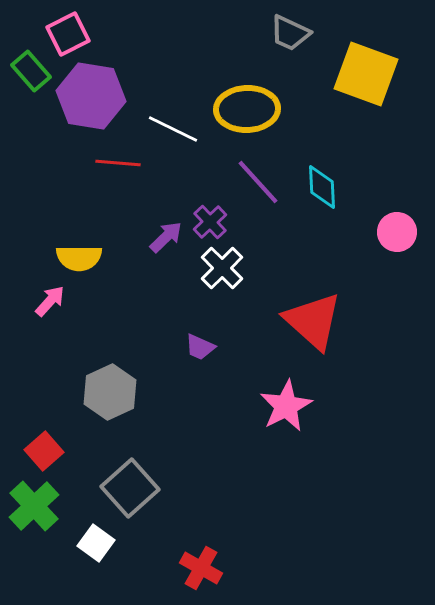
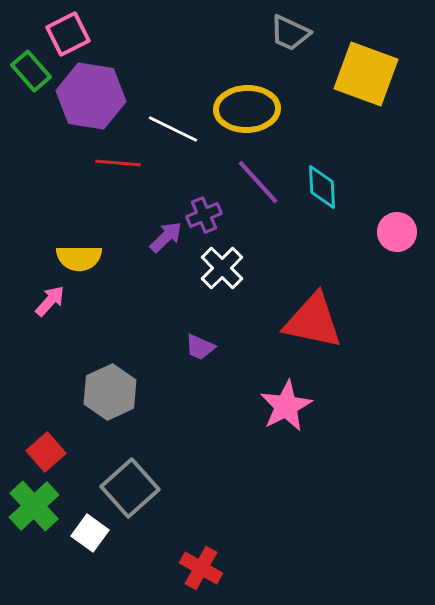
purple cross: moved 6 px left, 7 px up; rotated 20 degrees clockwise
red triangle: rotated 30 degrees counterclockwise
red square: moved 2 px right, 1 px down
white square: moved 6 px left, 10 px up
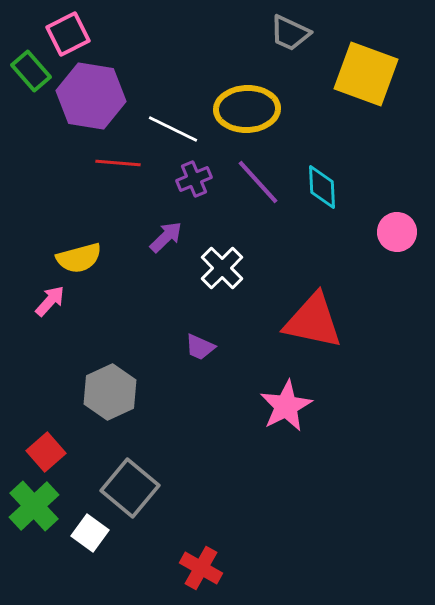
purple cross: moved 10 px left, 36 px up
yellow semicircle: rotated 15 degrees counterclockwise
gray square: rotated 8 degrees counterclockwise
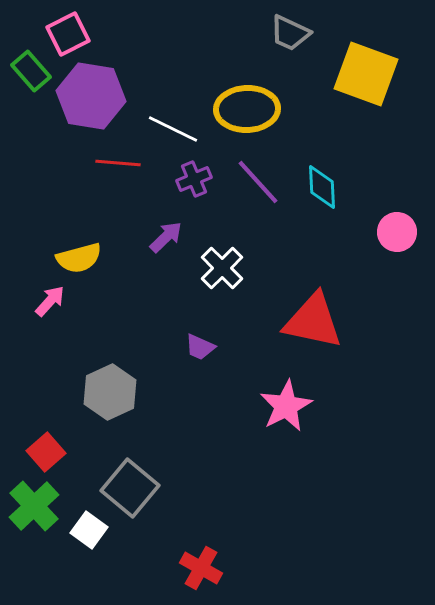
white square: moved 1 px left, 3 px up
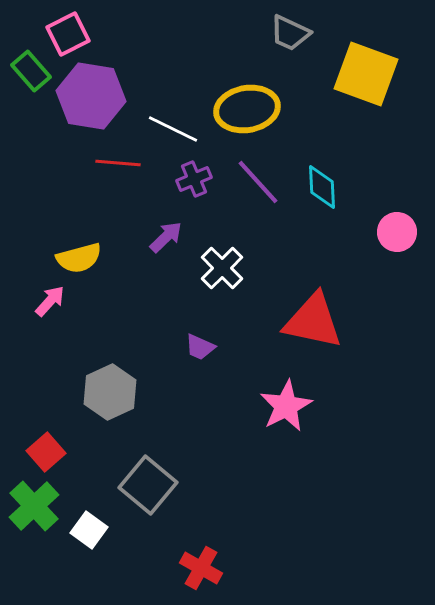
yellow ellipse: rotated 8 degrees counterclockwise
gray square: moved 18 px right, 3 px up
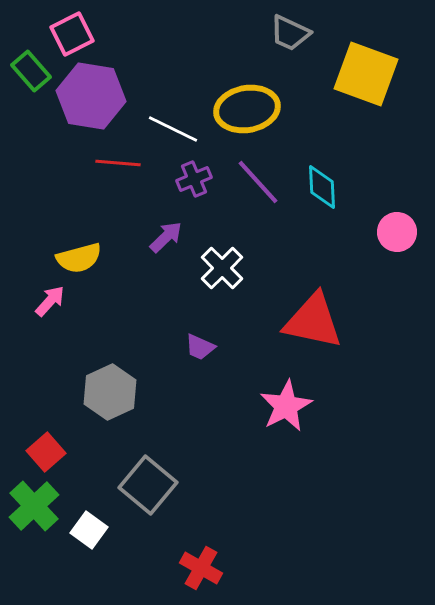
pink square: moved 4 px right
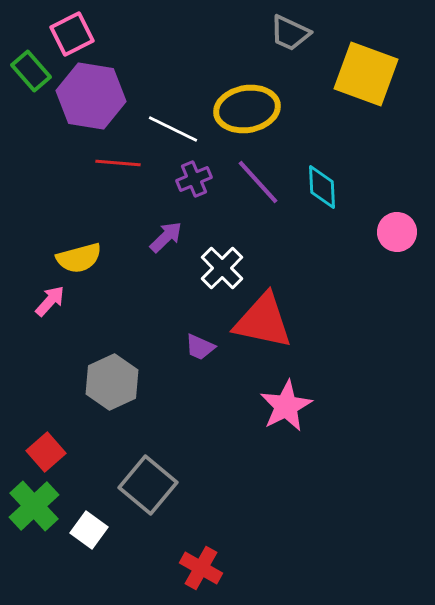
red triangle: moved 50 px left
gray hexagon: moved 2 px right, 10 px up
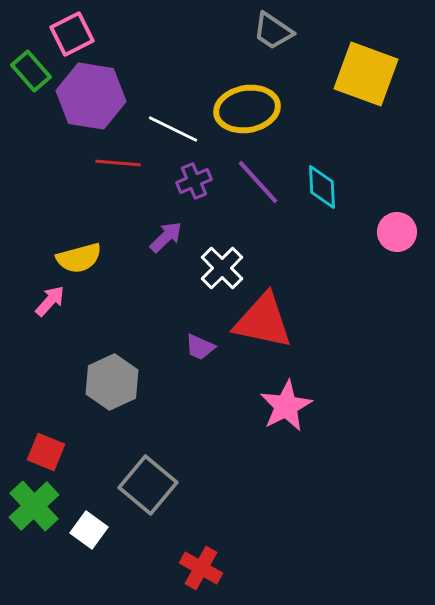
gray trapezoid: moved 17 px left, 2 px up; rotated 9 degrees clockwise
purple cross: moved 2 px down
red square: rotated 27 degrees counterclockwise
